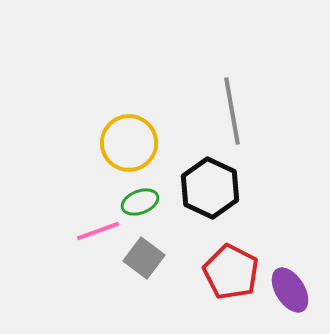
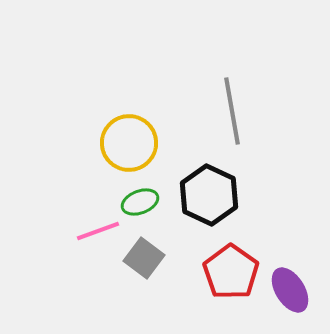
black hexagon: moved 1 px left, 7 px down
red pentagon: rotated 8 degrees clockwise
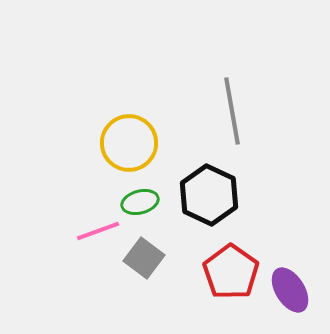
green ellipse: rotated 6 degrees clockwise
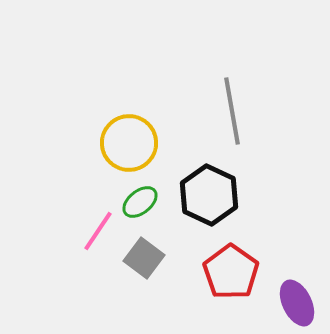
green ellipse: rotated 24 degrees counterclockwise
pink line: rotated 36 degrees counterclockwise
purple ellipse: moved 7 px right, 13 px down; rotated 6 degrees clockwise
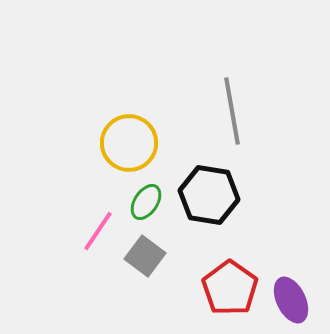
black hexagon: rotated 16 degrees counterclockwise
green ellipse: moved 6 px right; rotated 18 degrees counterclockwise
gray square: moved 1 px right, 2 px up
red pentagon: moved 1 px left, 16 px down
purple ellipse: moved 6 px left, 3 px up
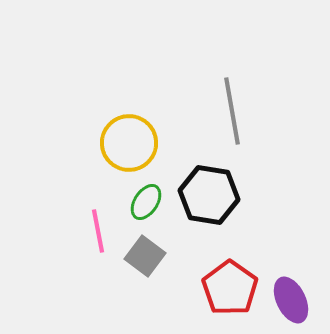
pink line: rotated 45 degrees counterclockwise
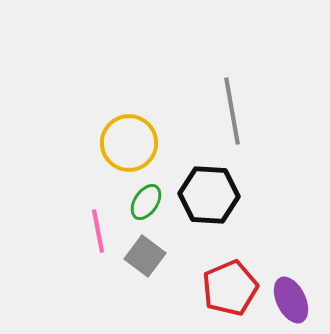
black hexagon: rotated 6 degrees counterclockwise
red pentagon: rotated 14 degrees clockwise
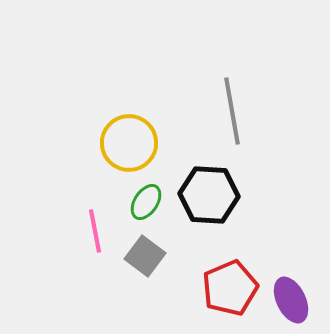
pink line: moved 3 px left
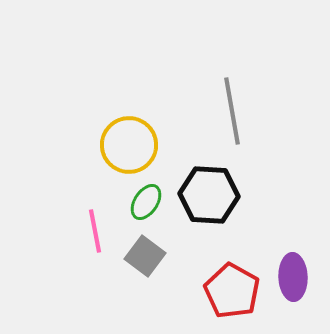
yellow circle: moved 2 px down
red pentagon: moved 2 px right, 3 px down; rotated 20 degrees counterclockwise
purple ellipse: moved 2 px right, 23 px up; rotated 24 degrees clockwise
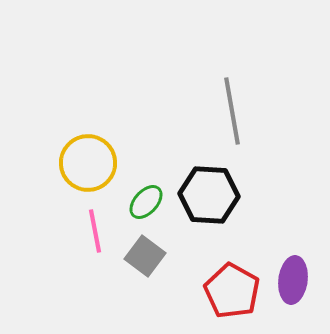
yellow circle: moved 41 px left, 18 px down
green ellipse: rotated 9 degrees clockwise
purple ellipse: moved 3 px down; rotated 9 degrees clockwise
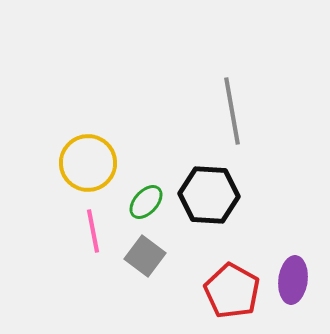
pink line: moved 2 px left
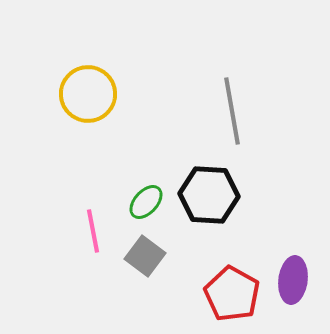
yellow circle: moved 69 px up
red pentagon: moved 3 px down
